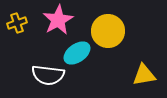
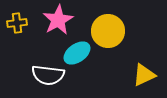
yellow cross: rotated 12 degrees clockwise
yellow triangle: rotated 15 degrees counterclockwise
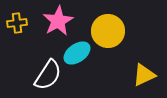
pink star: moved 1 px down
white semicircle: rotated 64 degrees counterclockwise
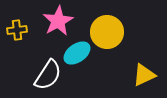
yellow cross: moved 7 px down
yellow circle: moved 1 px left, 1 px down
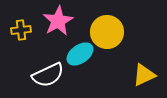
yellow cross: moved 4 px right
cyan ellipse: moved 3 px right, 1 px down
white semicircle: rotated 32 degrees clockwise
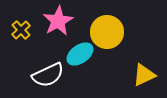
yellow cross: rotated 36 degrees counterclockwise
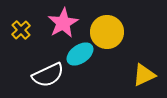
pink star: moved 5 px right, 2 px down
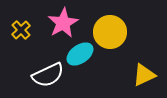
yellow circle: moved 3 px right
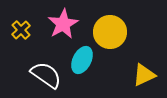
pink star: moved 1 px down
cyan ellipse: moved 2 px right, 6 px down; rotated 28 degrees counterclockwise
white semicircle: moved 2 px left; rotated 120 degrees counterclockwise
